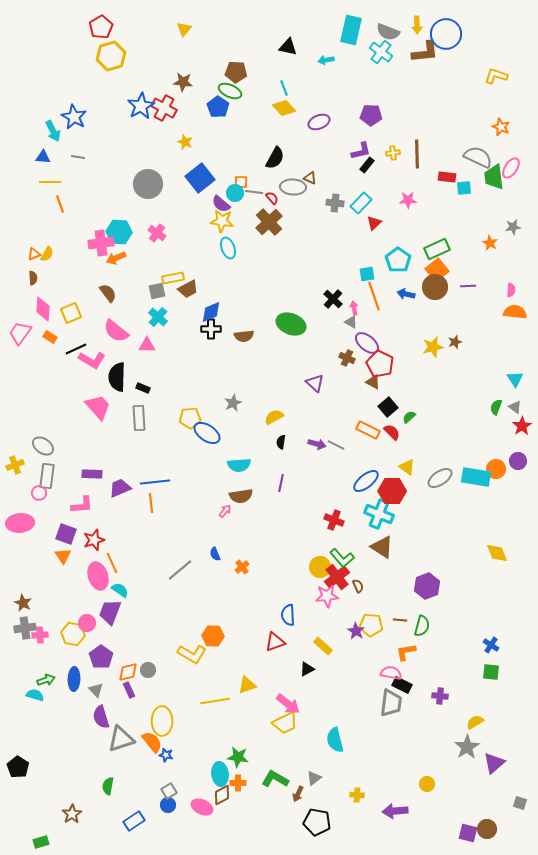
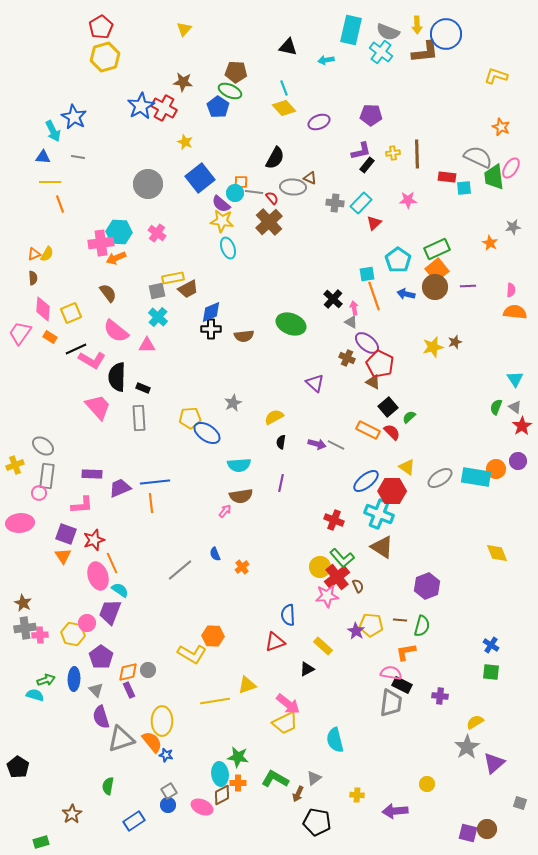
yellow hexagon at (111, 56): moved 6 px left, 1 px down
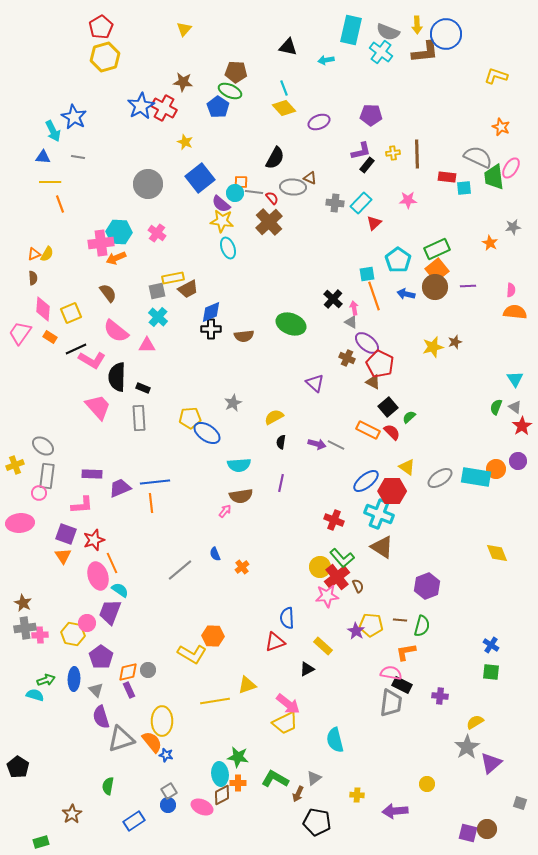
blue semicircle at (288, 615): moved 1 px left, 3 px down
purple triangle at (494, 763): moved 3 px left
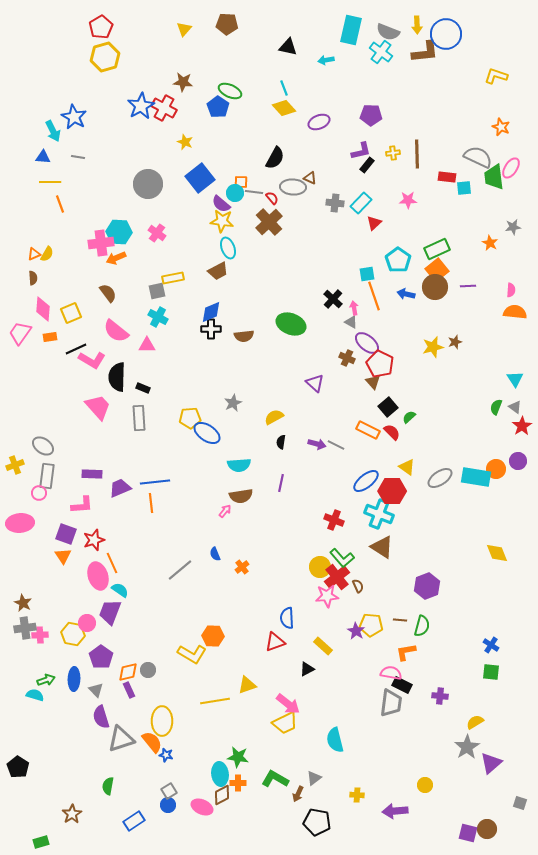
brown pentagon at (236, 72): moved 9 px left, 48 px up
brown trapezoid at (188, 289): moved 30 px right, 18 px up
cyan cross at (158, 317): rotated 12 degrees counterclockwise
orange rectangle at (50, 337): rotated 40 degrees counterclockwise
brown triangle at (373, 382): rotated 21 degrees clockwise
yellow circle at (427, 784): moved 2 px left, 1 px down
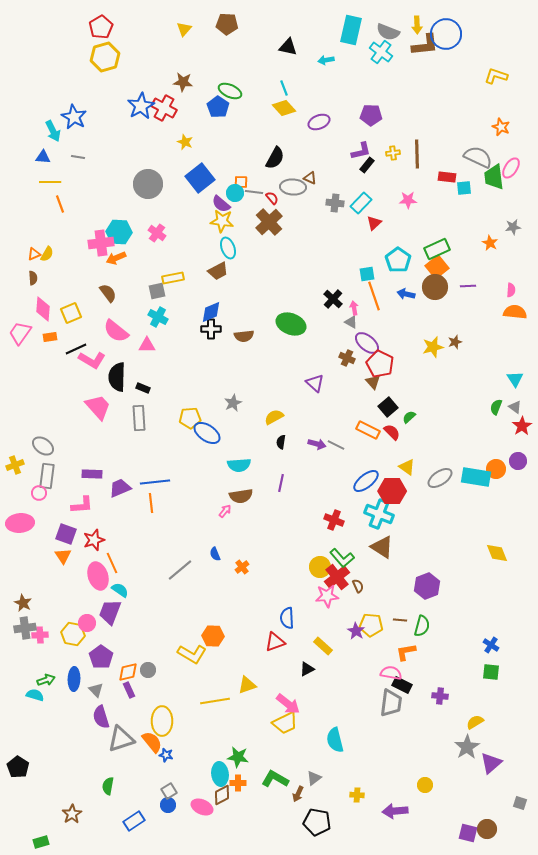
brown L-shape at (425, 52): moved 7 px up
orange square at (437, 270): moved 3 px up
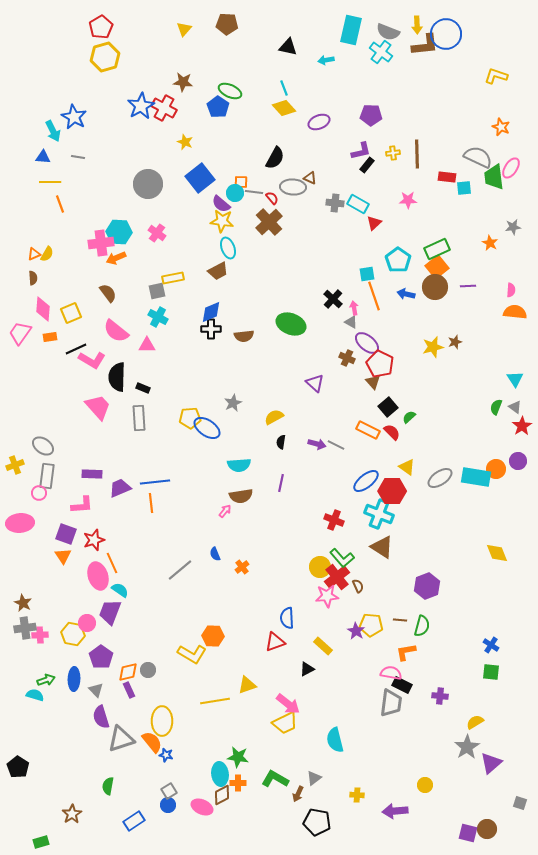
cyan rectangle at (361, 203): moved 3 px left, 1 px down; rotated 75 degrees clockwise
blue ellipse at (207, 433): moved 5 px up
